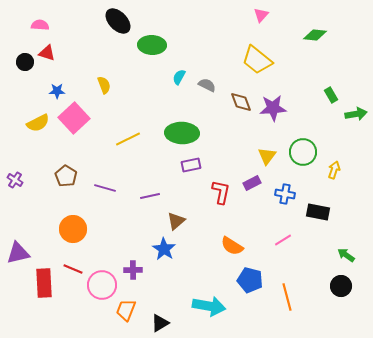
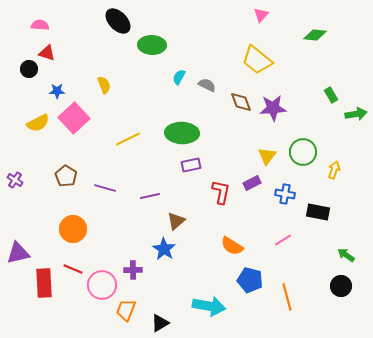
black circle at (25, 62): moved 4 px right, 7 px down
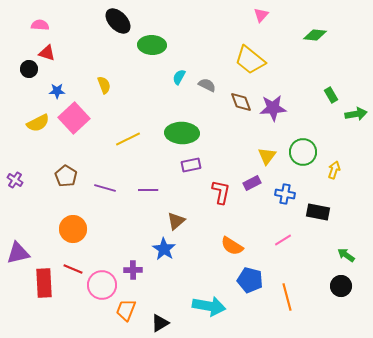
yellow trapezoid at (257, 60): moved 7 px left
purple line at (150, 196): moved 2 px left, 6 px up; rotated 12 degrees clockwise
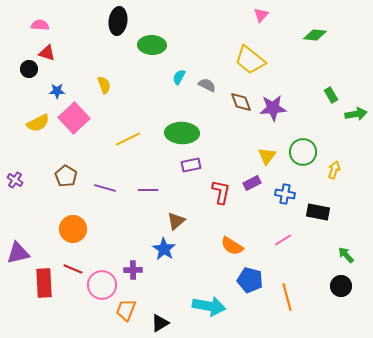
black ellipse at (118, 21): rotated 52 degrees clockwise
green arrow at (346, 255): rotated 12 degrees clockwise
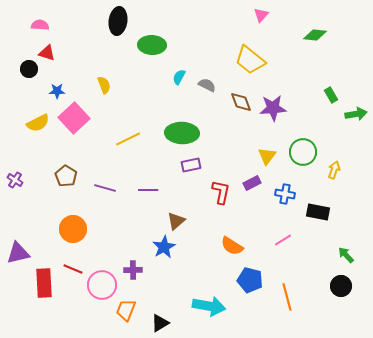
blue star at (164, 249): moved 2 px up; rotated 10 degrees clockwise
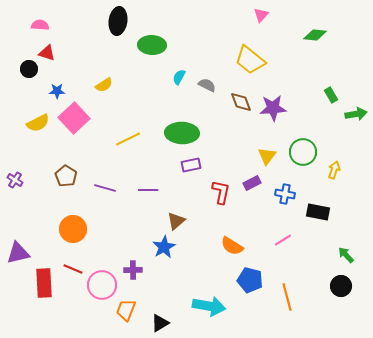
yellow semicircle at (104, 85): rotated 78 degrees clockwise
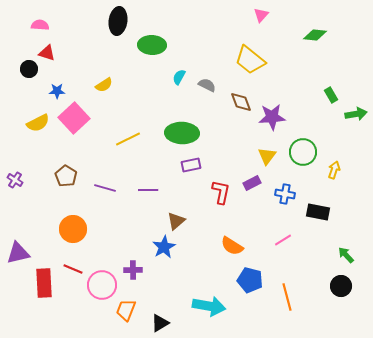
purple star at (273, 108): moved 1 px left, 9 px down
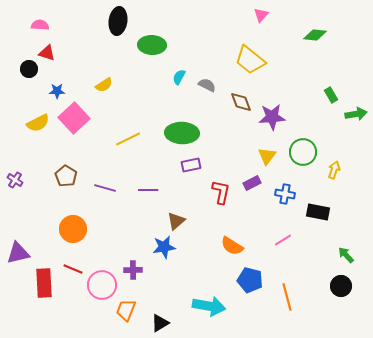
blue star at (164, 247): rotated 20 degrees clockwise
